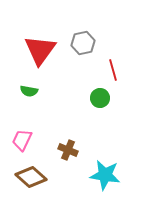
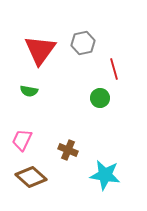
red line: moved 1 px right, 1 px up
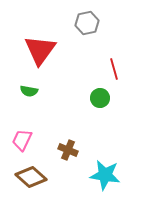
gray hexagon: moved 4 px right, 20 px up
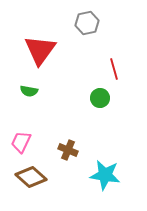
pink trapezoid: moved 1 px left, 2 px down
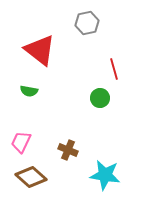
red triangle: rotated 28 degrees counterclockwise
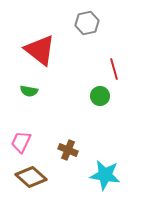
green circle: moved 2 px up
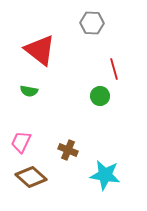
gray hexagon: moved 5 px right; rotated 15 degrees clockwise
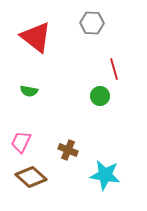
red triangle: moved 4 px left, 13 px up
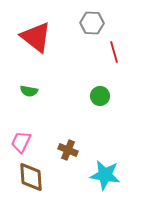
red line: moved 17 px up
brown diamond: rotated 44 degrees clockwise
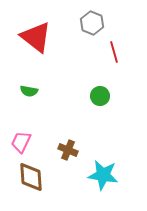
gray hexagon: rotated 20 degrees clockwise
cyan star: moved 2 px left
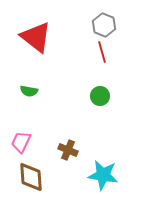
gray hexagon: moved 12 px right, 2 px down
red line: moved 12 px left
